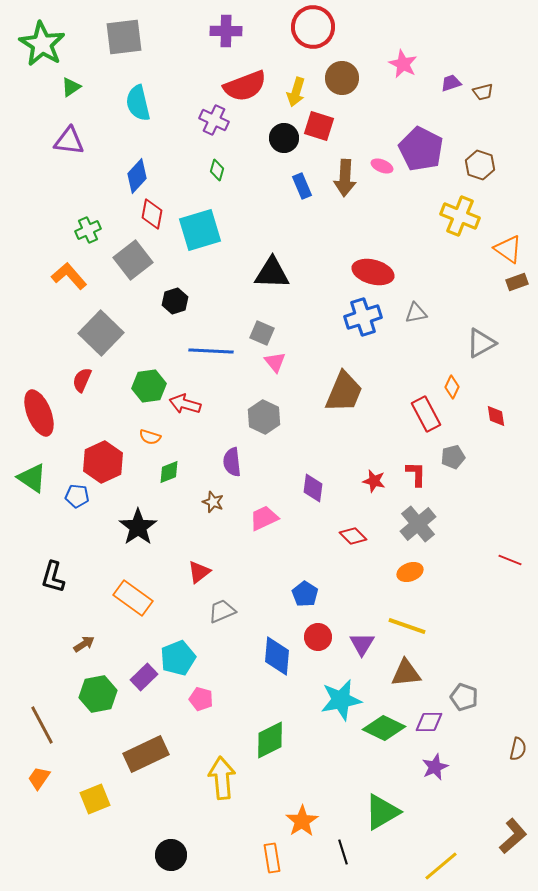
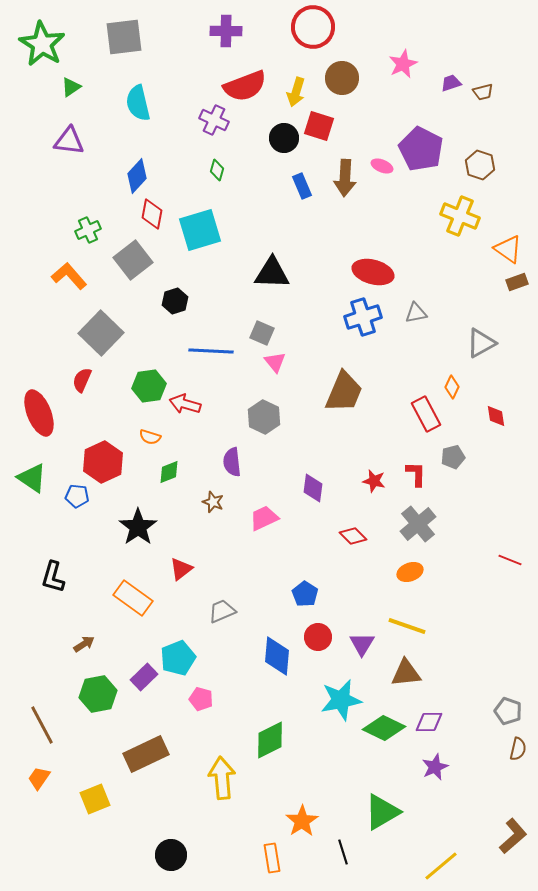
pink star at (403, 64): rotated 20 degrees clockwise
red triangle at (199, 572): moved 18 px left, 3 px up
gray pentagon at (464, 697): moved 44 px right, 14 px down
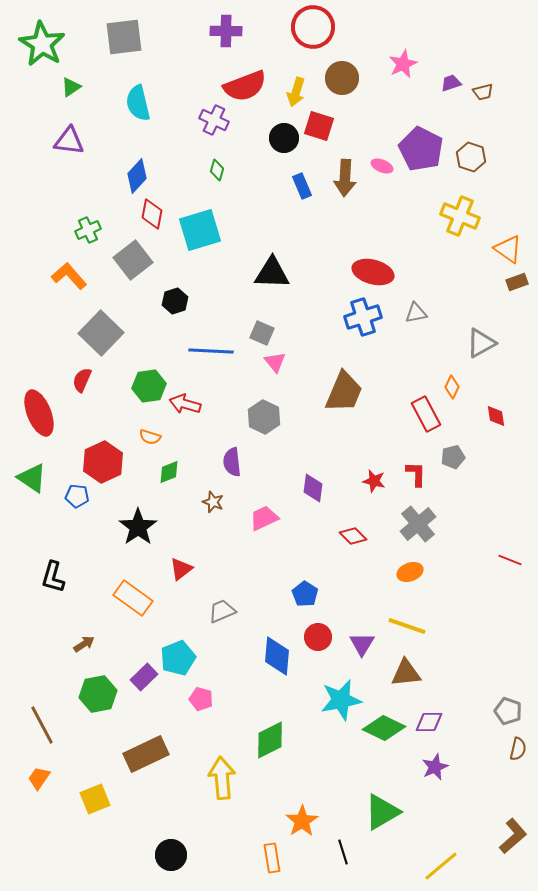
brown hexagon at (480, 165): moved 9 px left, 8 px up
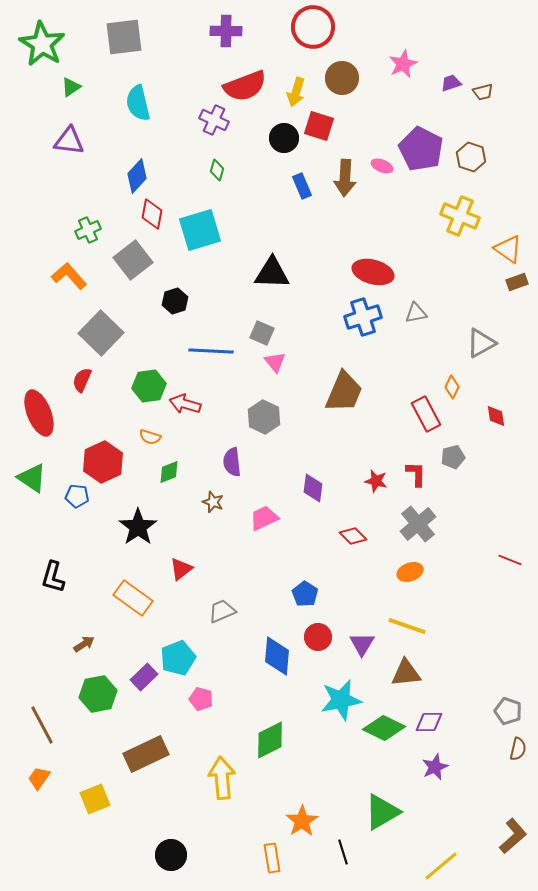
red star at (374, 481): moved 2 px right
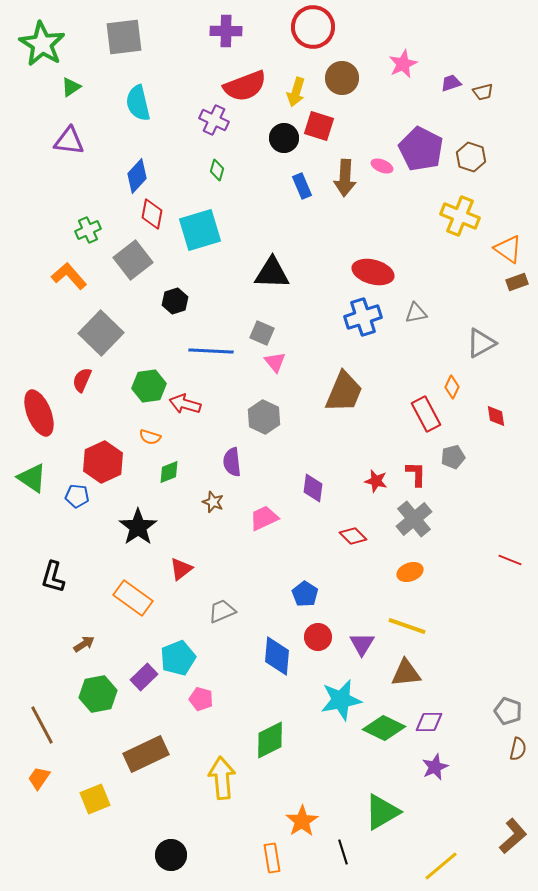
gray cross at (418, 524): moved 4 px left, 5 px up
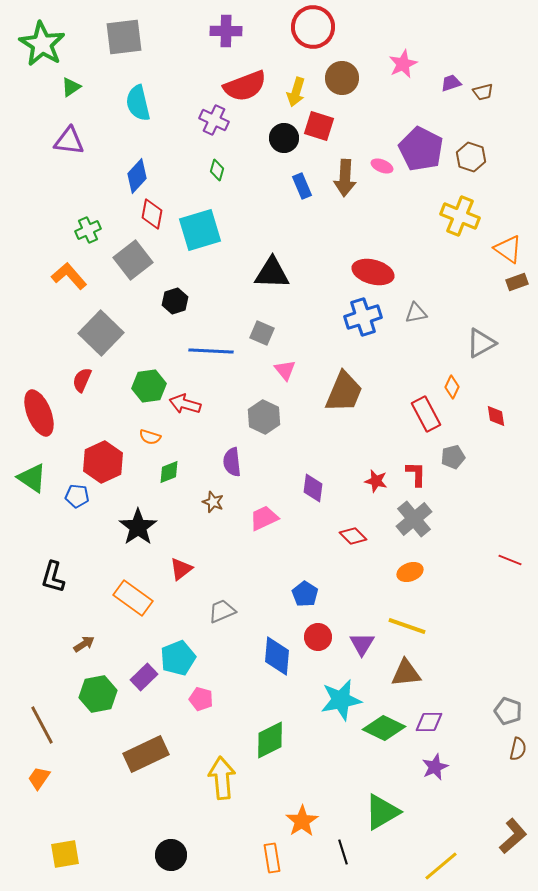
pink triangle at (275, 362): moved 10 px right, 8 px down
yellow square at (95, 799): moved 30 px left, 55 px down; rotated 12 degrees clockwise
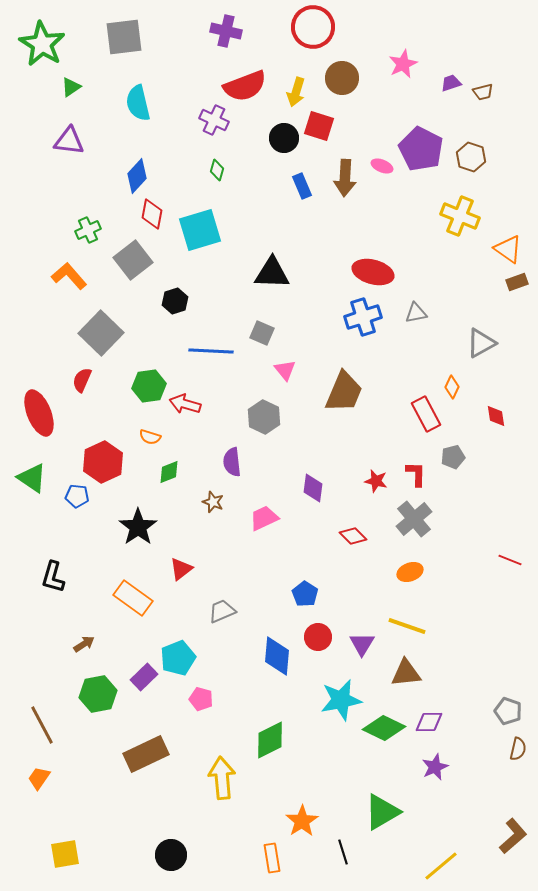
purple cross at (226, 31): rotated 12 degrees clockwise
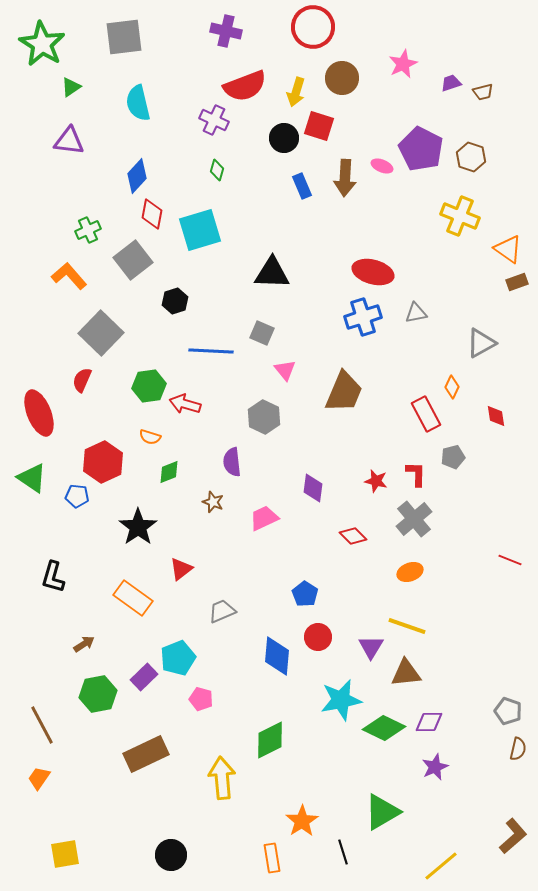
purple triangle at (362, 644): moved 9 px right, 3 px down
